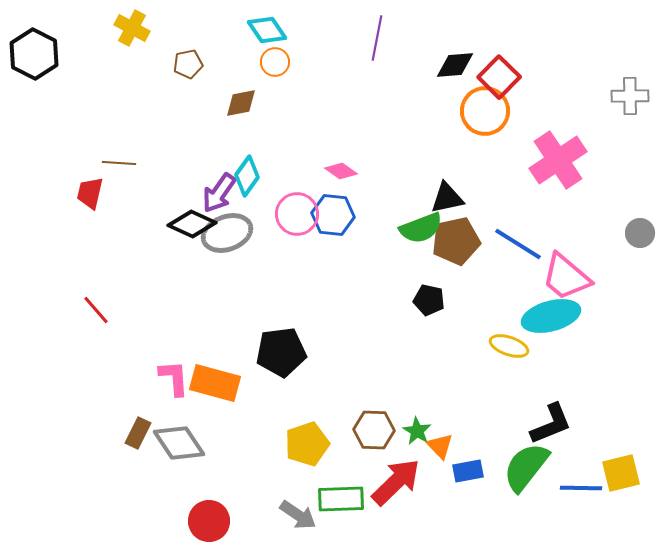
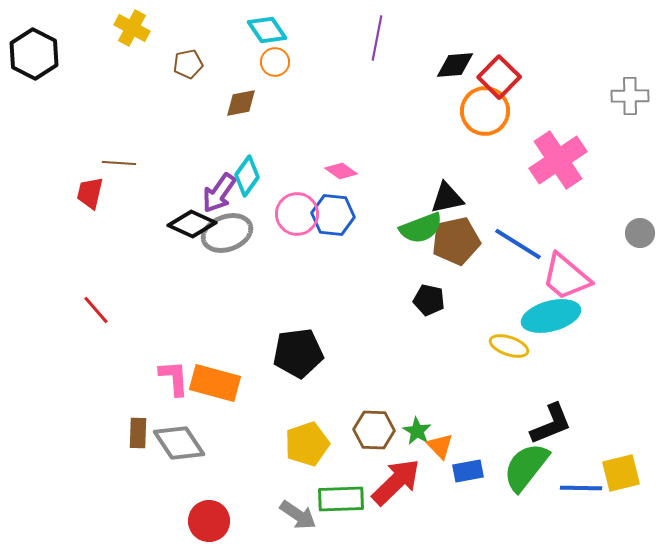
black pentagon at (281, 352): moved 17 px right, 1 px down
brown rectangle at (138, 433): rotated 24 degrees counterclockwise
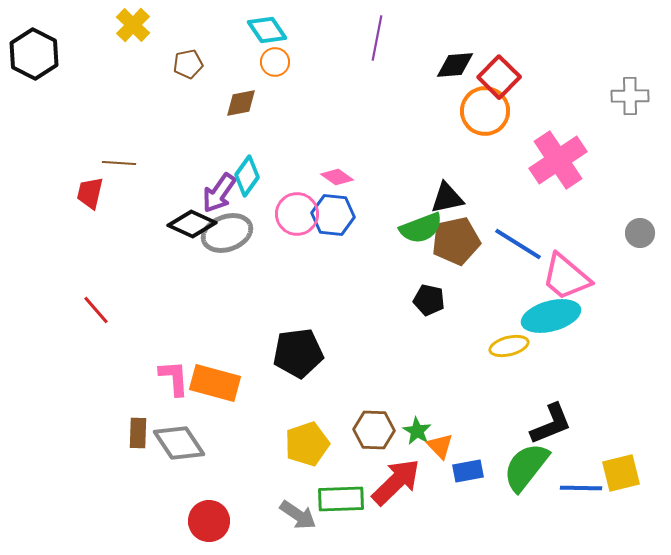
yellow cross at (132, 28): moved 1 px right, 3 px up; rotated 16 degrees clockwise
pink diamond at (341, 171): moved 4 px left, 6 px down
yellow ellipse at (509, 346): rotated 33 degrees counterclockwise
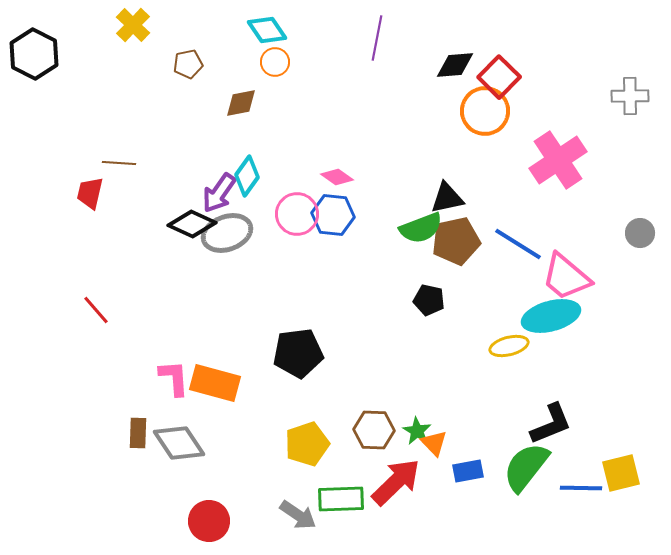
orange triangle at (440, 446): moved 6 px left, 3 px up
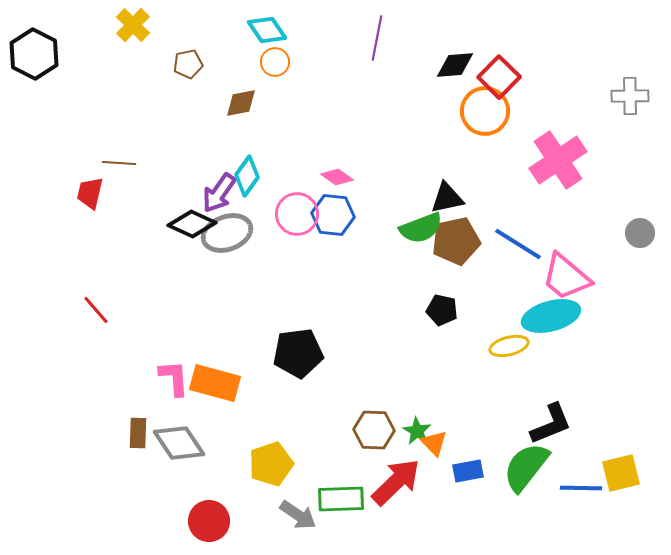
black pentagon at (429, 300): moved 13 px right, 10 px down
yellow pentagon at (307, 444): moved 36 px left, 20 px down
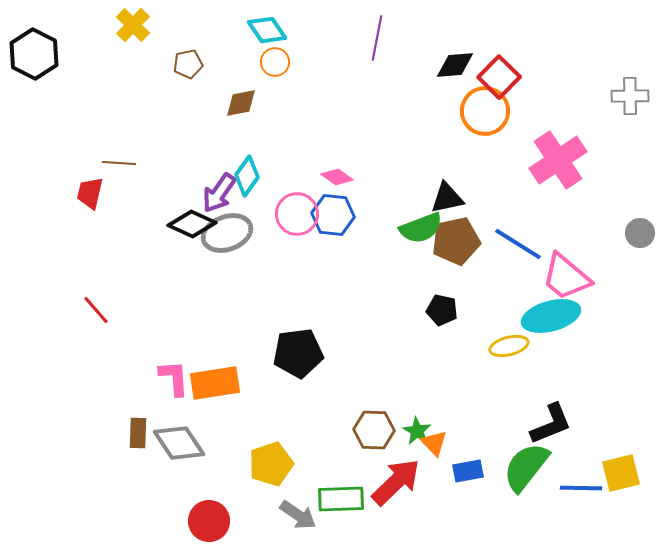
orange rectangle at (215, 383): rotated 24 degrees counterclockwise
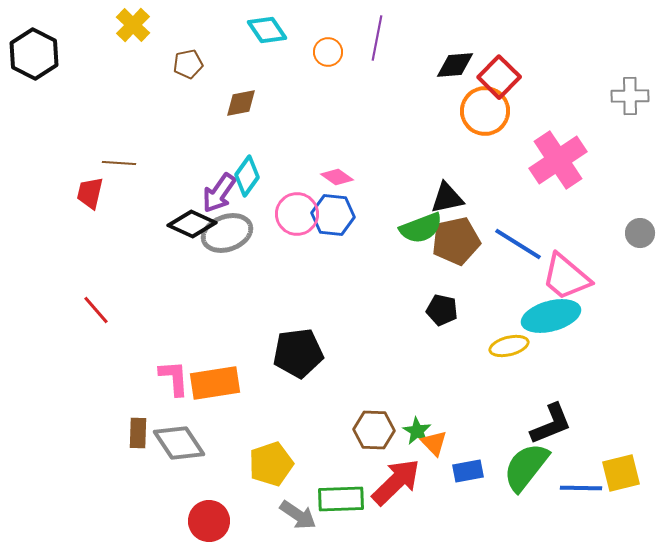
orange circle at (275, 62): moved 53 px right, 10 px up
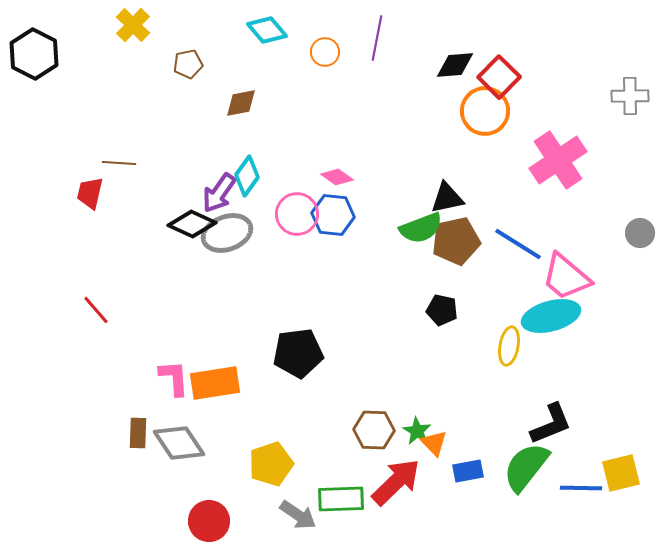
cyan diamond at (267, 30): rotated 6 degrees counterclockwise
orange circle at (328, 52): moved 3 px left
yellow ellipse at (509, 346): rotated 66 degrees counterclockwise
